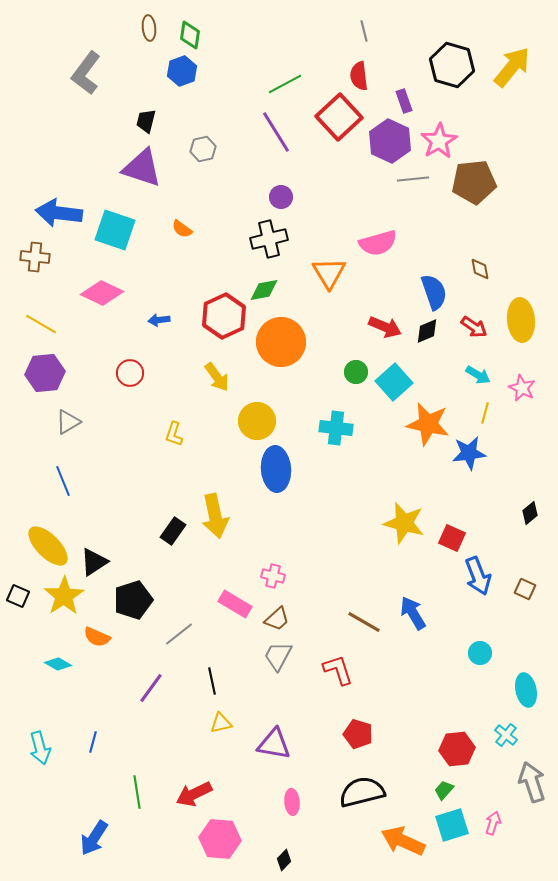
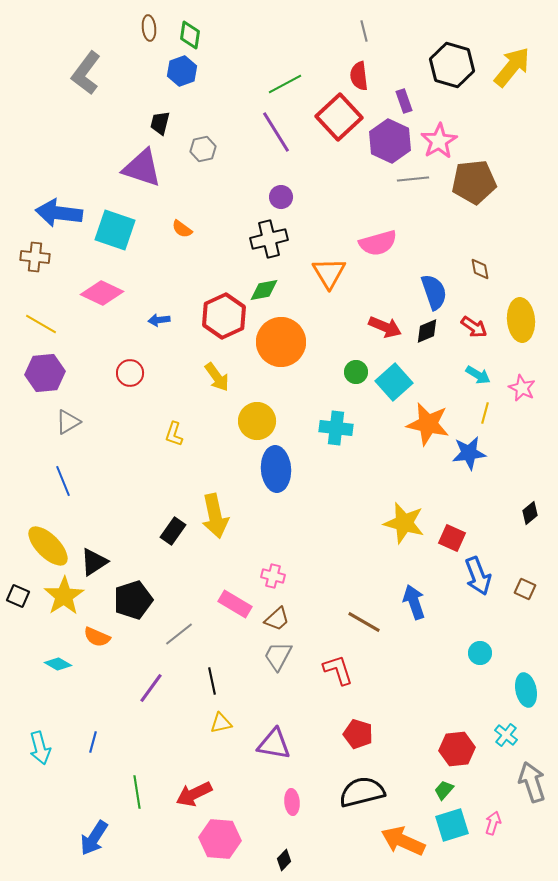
black trapezoid at (146, 121): moved 14 px right, 2 px down
blue arrow at (413, 613): moved 1 px right, 11 px up; rotated 12 degrees clockwise
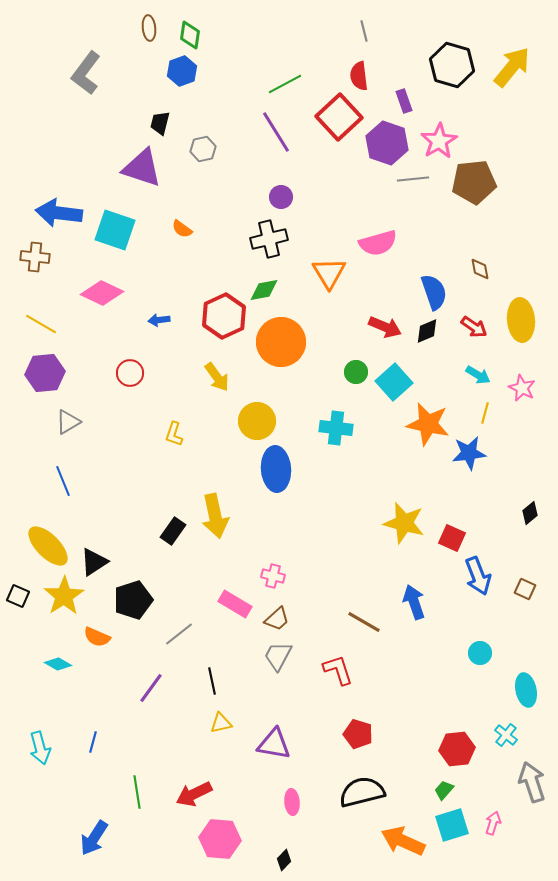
purple hexagon at (390, 141): moved 3 px left, 2 px down; rotated 6 degrees counterclockwise
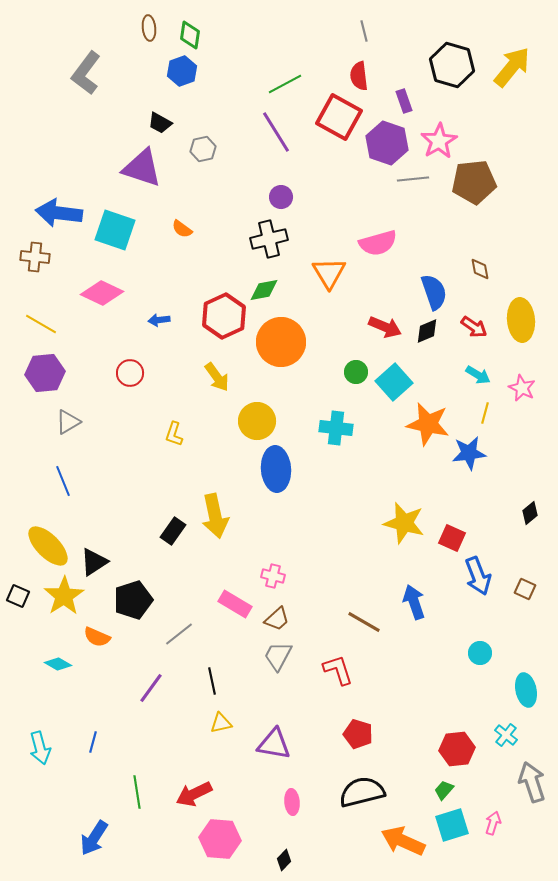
red square at (339, 117): rotated 18 degrees counterclockwise
black trapezoid at (160, 123): rotated 75 degrees counterclockwise
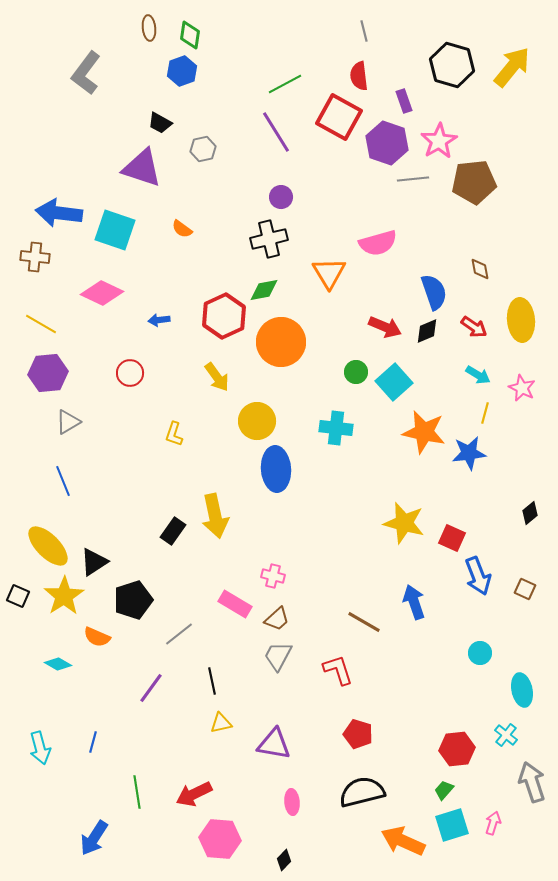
purple hexagon at (45, 373): moved 3 px right
orange star at (428, 424): moved 4 px left, 8 px down
cyan ellipse at (526, 690): moved 4 px left
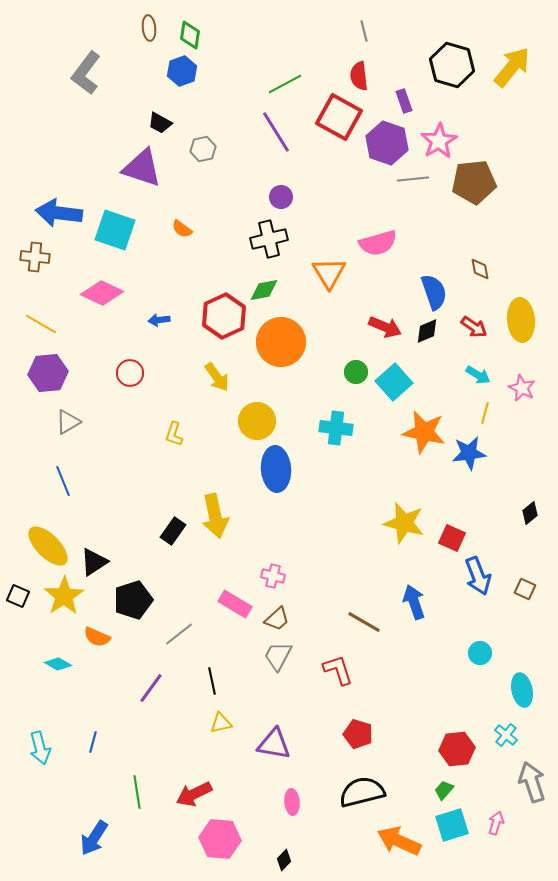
pink arrow at (493, 823): moved 3 px right
orange arrow at (403, 841): moved 4 px left
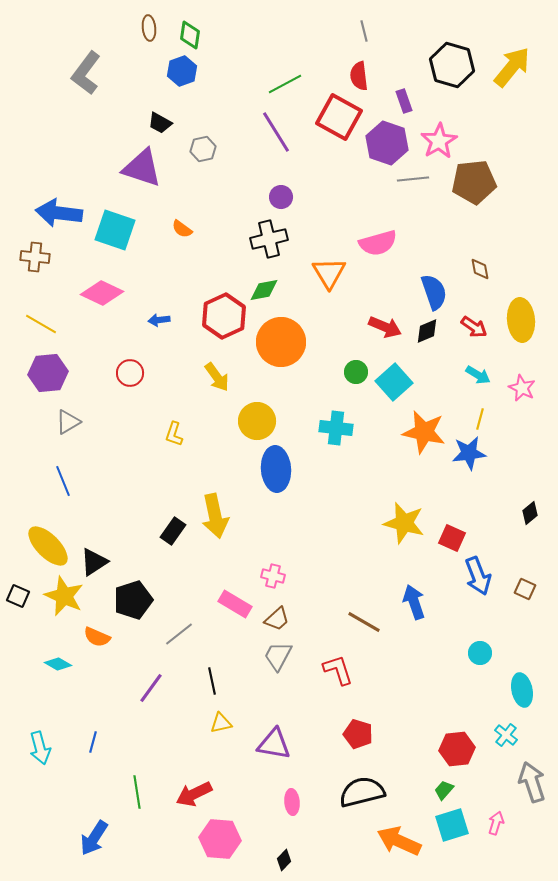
yellow line at (485, 413): moved 5 px left, 6 px down
yellow star at (64, 596): rotated 15 degrees counterclockwise
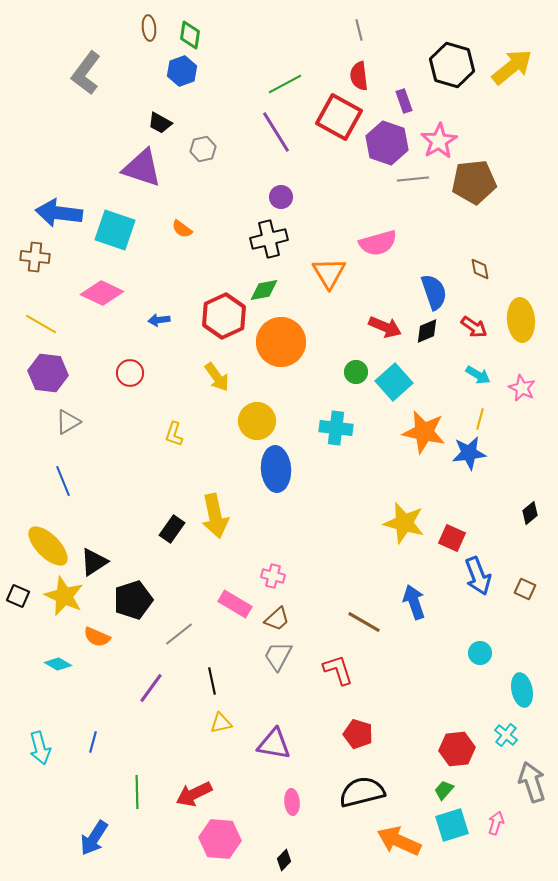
gray line at (364, 31): moved 5 px left, 1 px up
yellow arrow at (512, 67): rotated 12 degrees clockwise
purple hexagon at (48, 373): rotated 12 degrees clockwise
black rectangle at (173, 531): moved 1 px left, 2 px up
green line at (137, 792): rotated 8 degrees clockwise
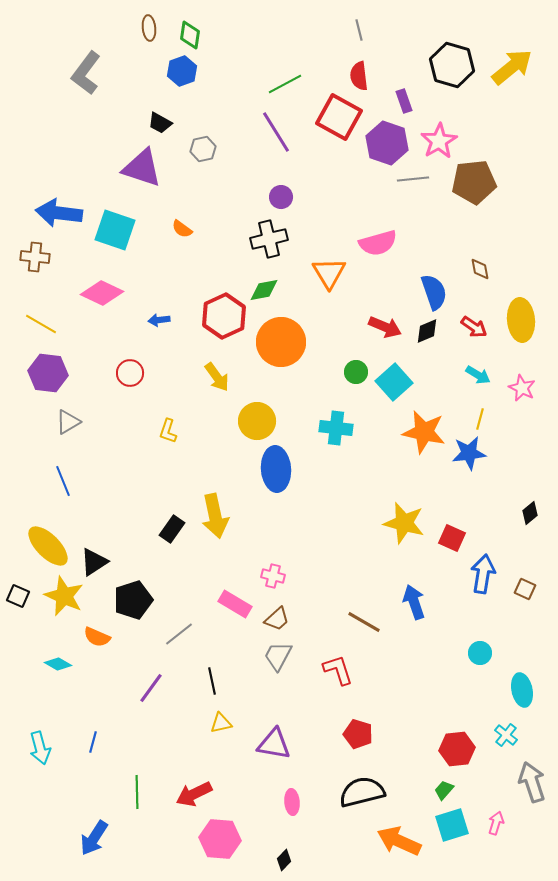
yellow L-shape at (174, 434): moved 6 px left, 3 px up
blue arrow at (478, 576): moved 5 px right, 2 px up; rotated 150 degrees counterclockwise
